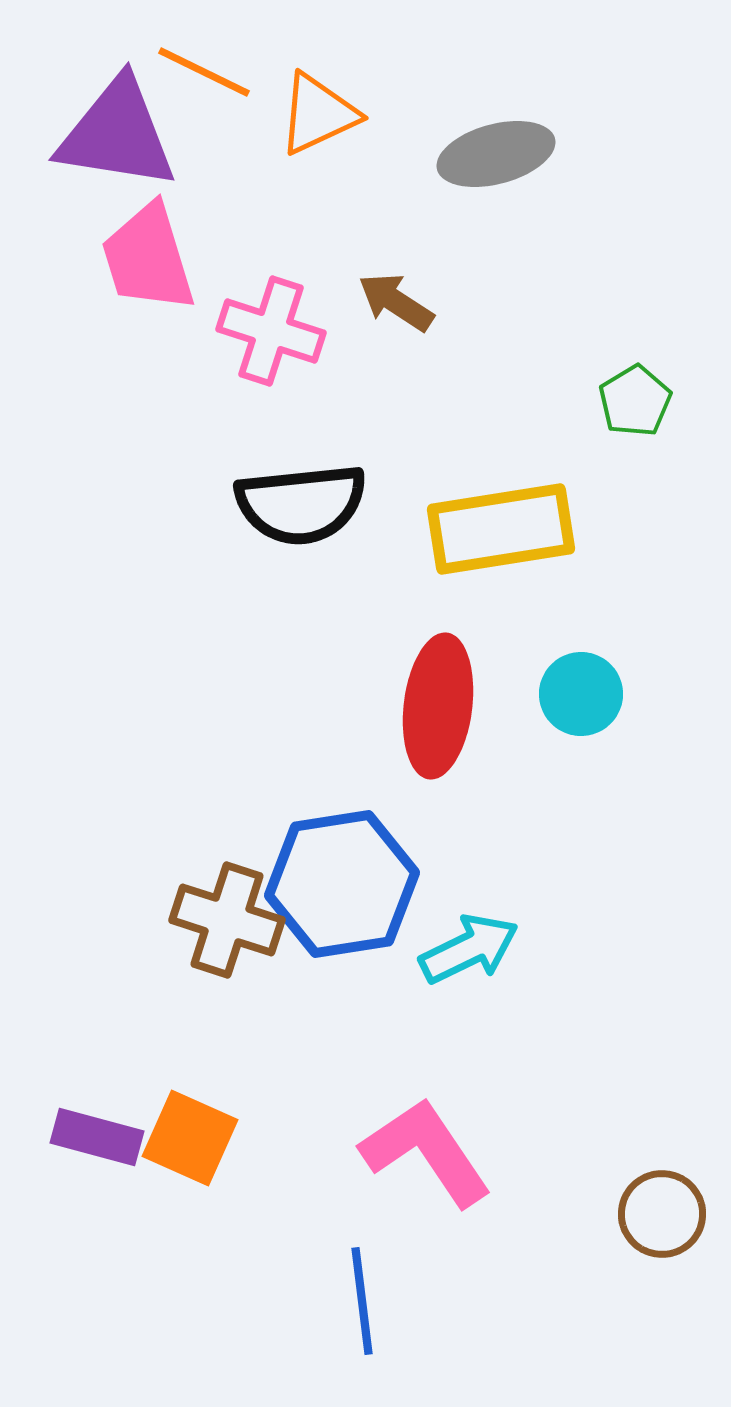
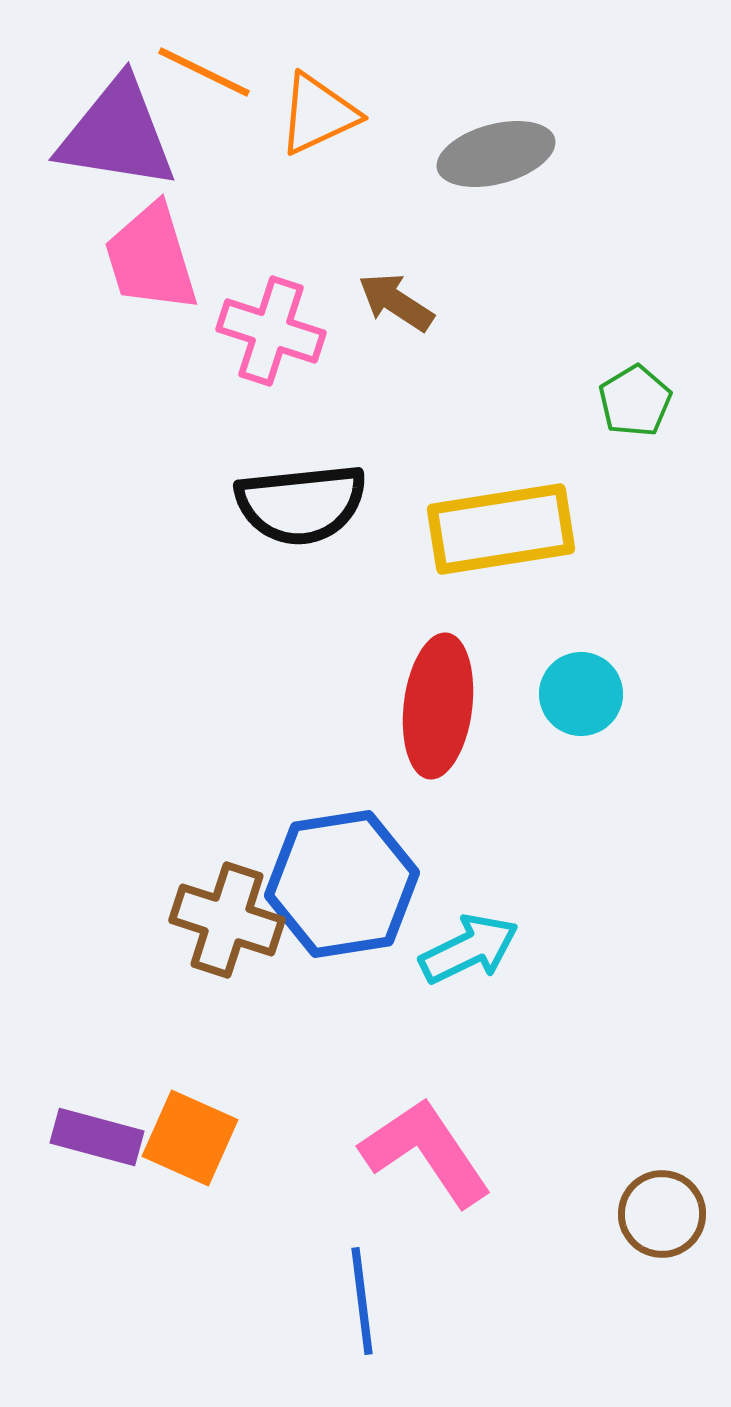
pink trapezoid: moved 3 px right
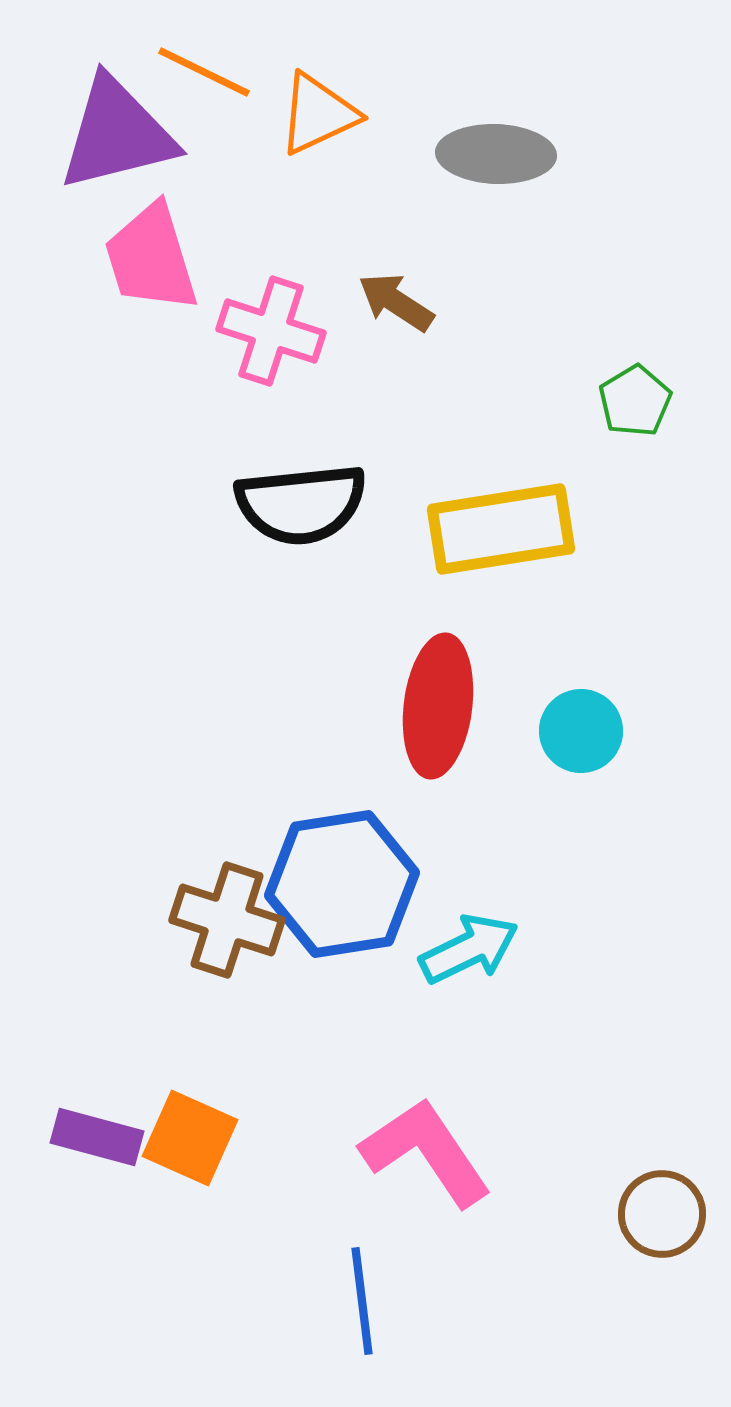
purple triangle: rotated 23 degrees counterclockwise
gray ellipse: rotated 17 degrees clockwise
cyan circle: moved 37 px down
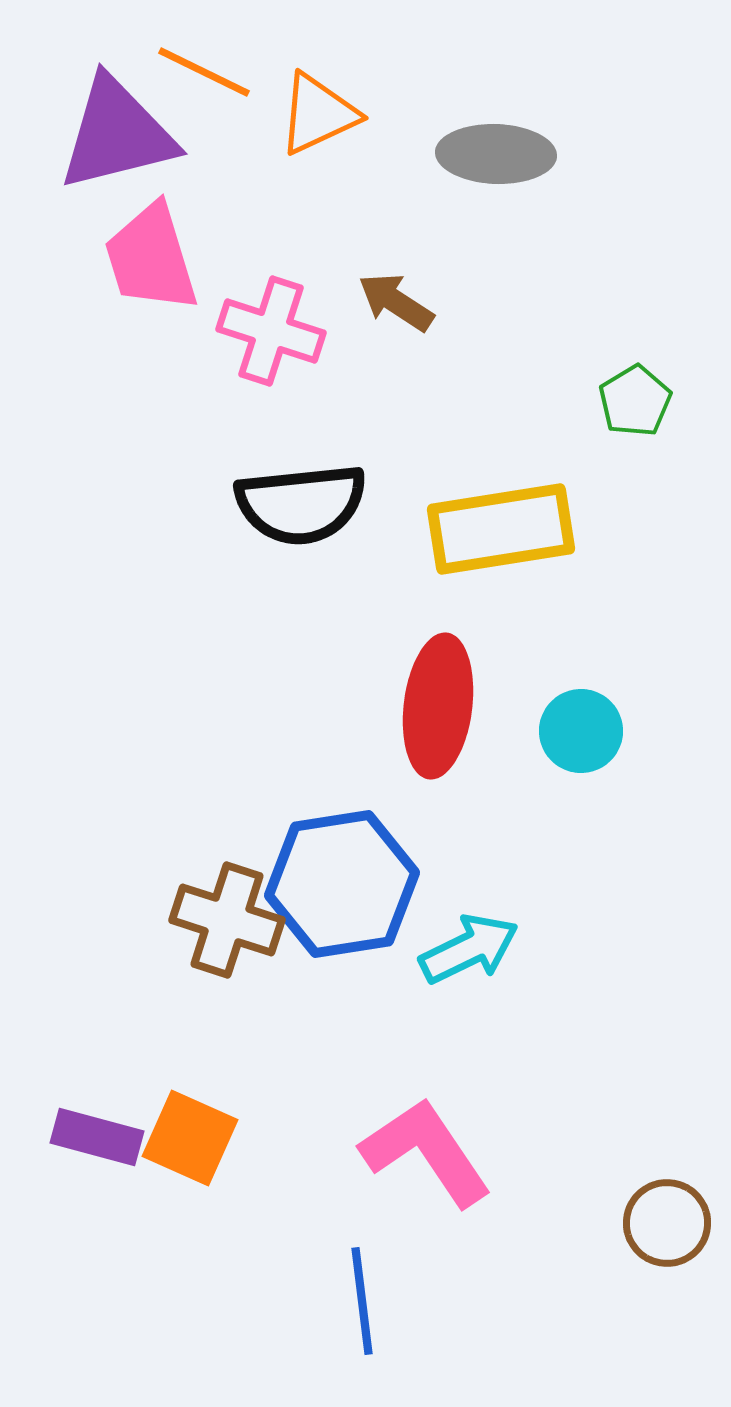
brown circle: moved 5 px right, 9 px down
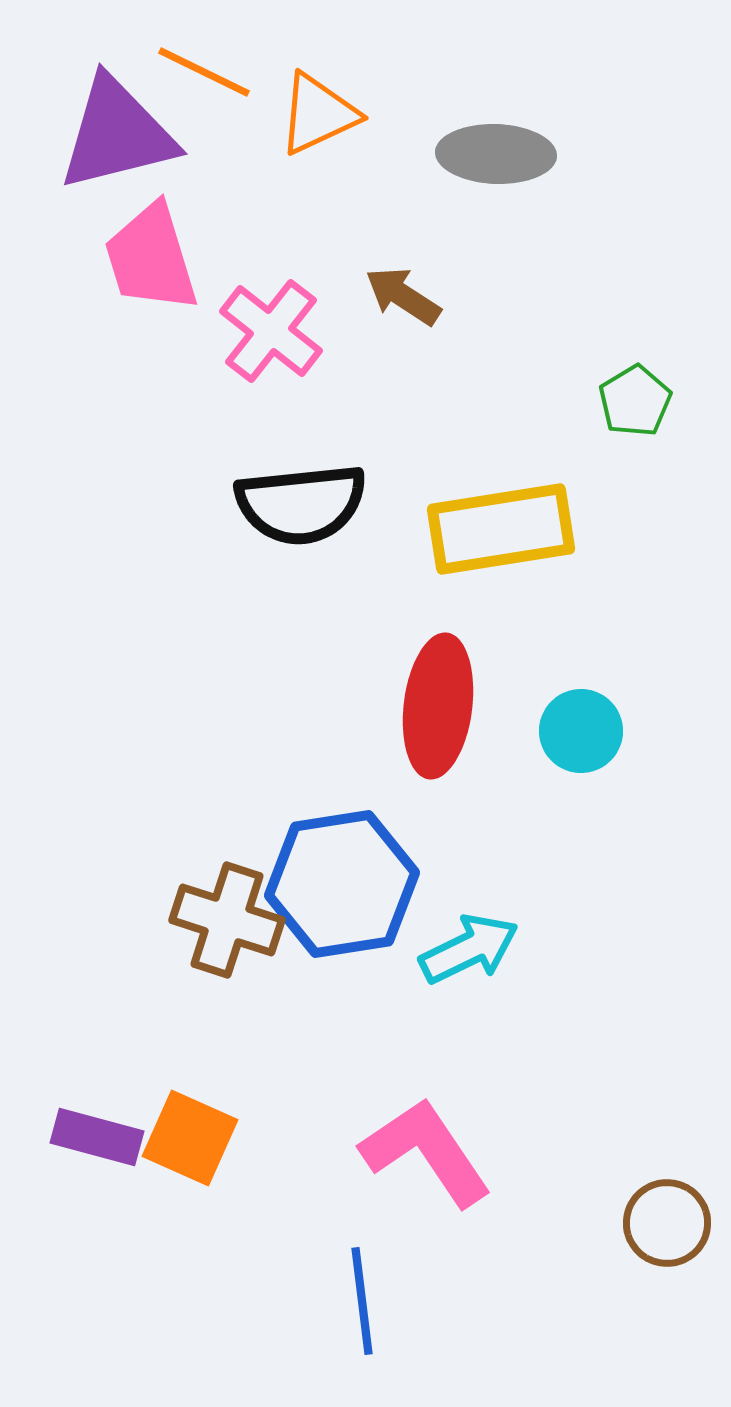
brown arrow: moved 7 px right, 6 px up
pink cross: rotated 20 degrees clockwise
